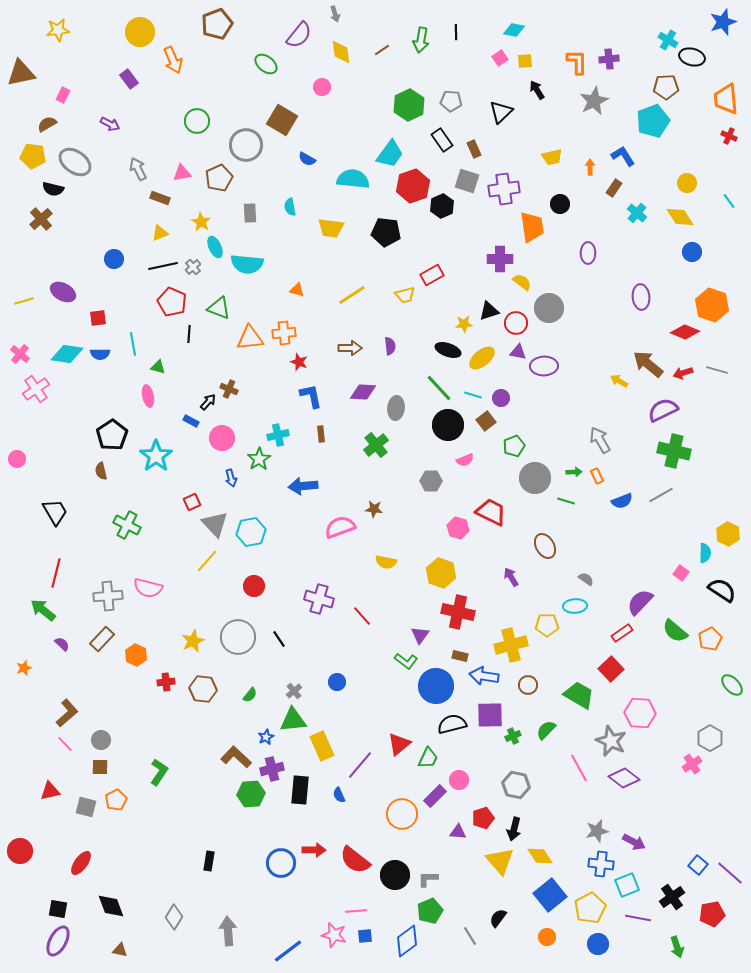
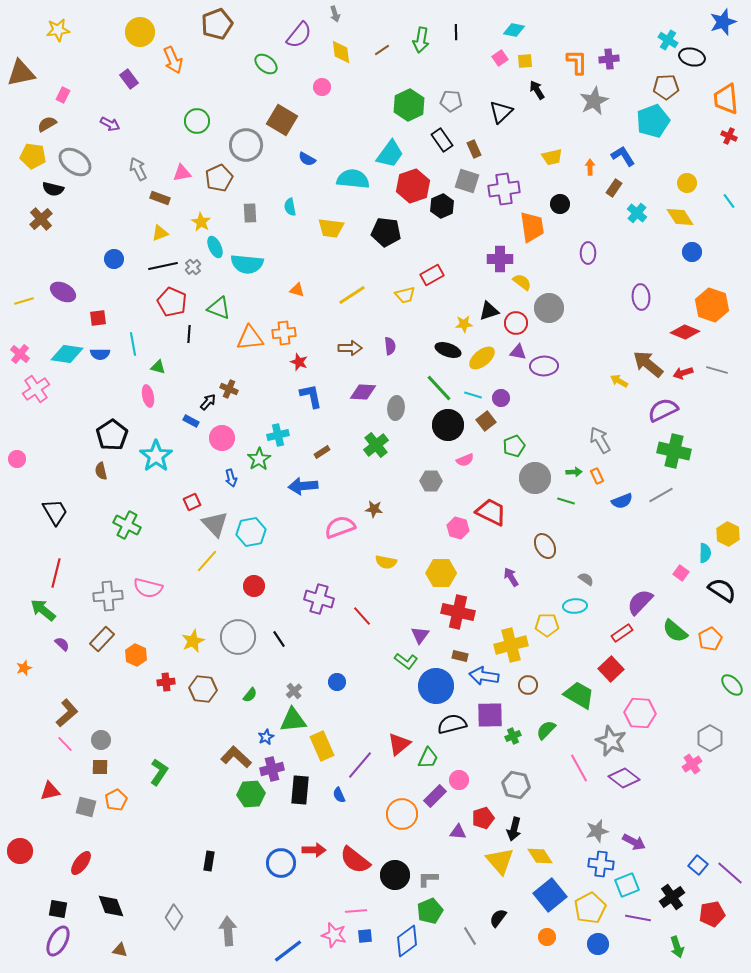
brown rectangle at (321, 434): moved 1 px right, 18 px down; rotated 63 degrees clockwise
yellow hexagon at (441, 573): rotated 20 degrees counterclockwise
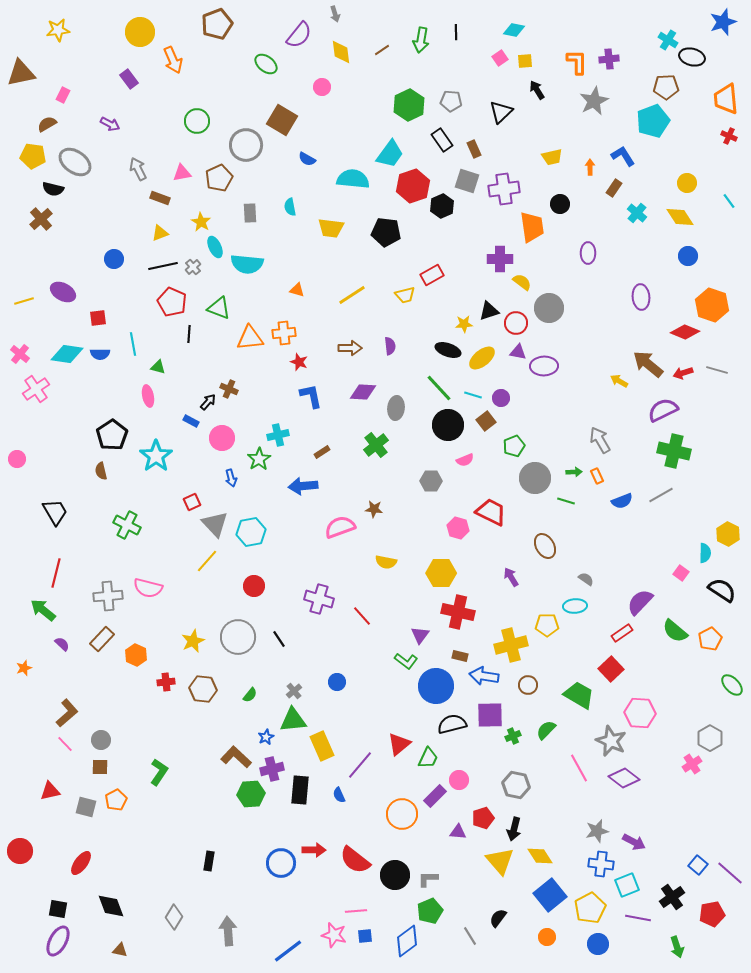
blue circle at (692, 252): moved 4 px left, 4 px down
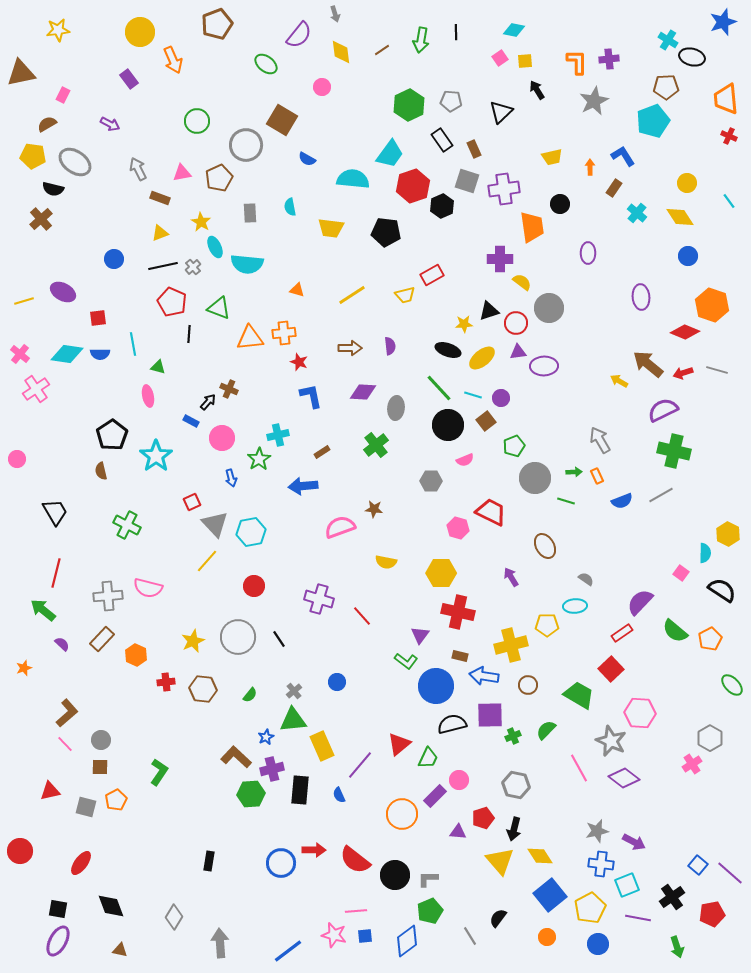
purple triangle at (518, 352): rotated 18 degrees counterclockwise
gray arrow at (228, 931): moved 8 px left, 12 px down
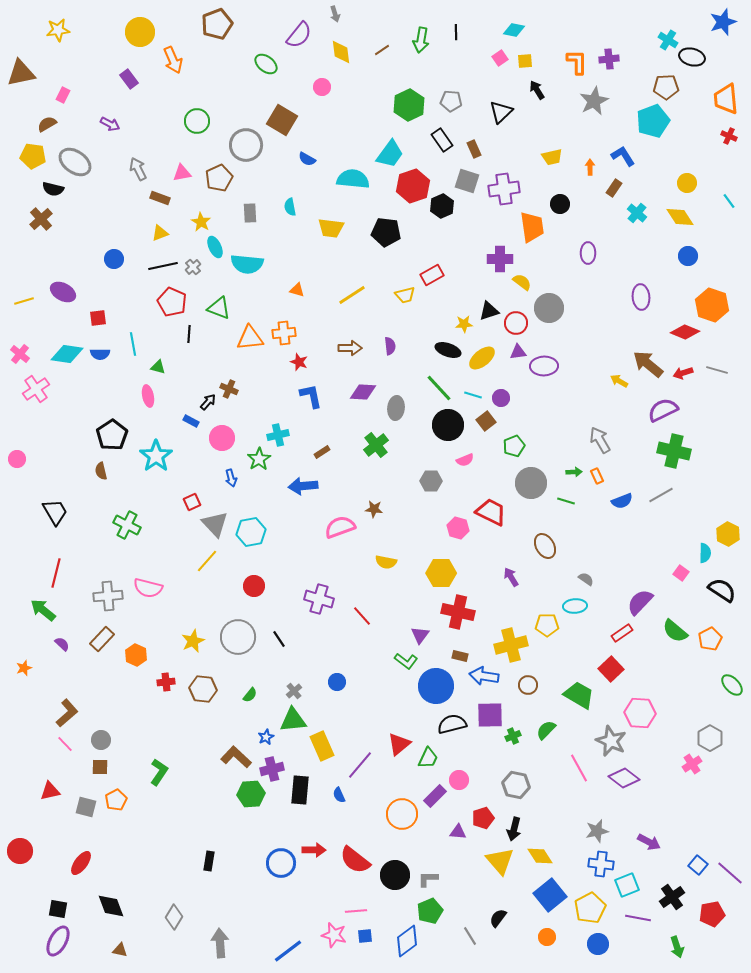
gray circle at (535, 478): moved 4 px left, 5 px down
purple arrow at (634, 842): moved 15 px right
